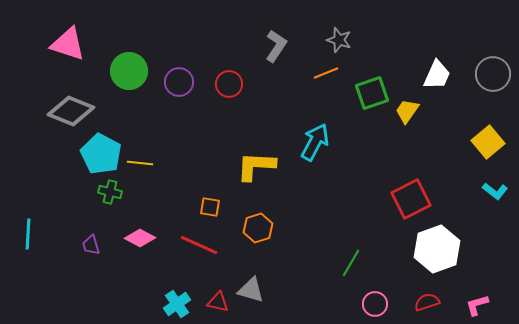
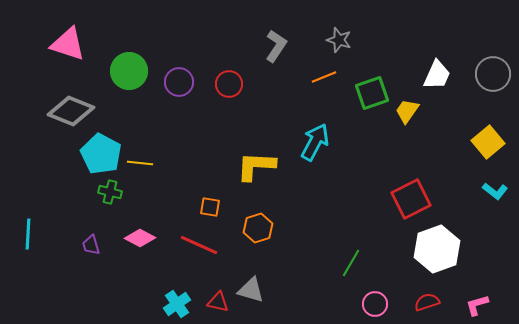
orange line: moved 2 px left, 4 px down
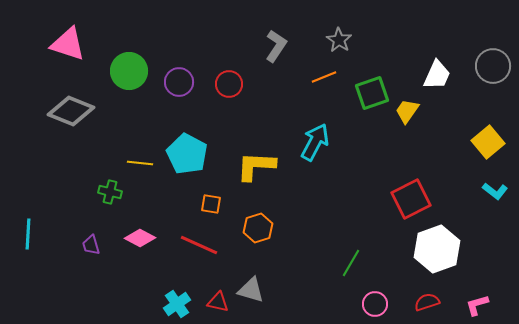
gray star: rotated 15 degrees clockwise
gray circle: moved 8 px up
cyan pentagon: moved 86 px right
orange square: moved 1 px right, 3 px up
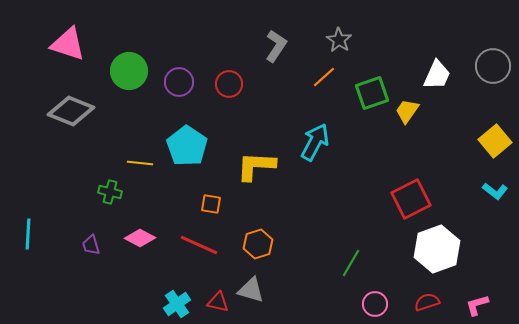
orange line: rotated 20 degrees counterclockwise
yellow square: moved 7 px right, 1 px up
cyan pentagon: moved 8 px up; rotated 6 degrees clockwise
orange hexagon: moved 16 px down
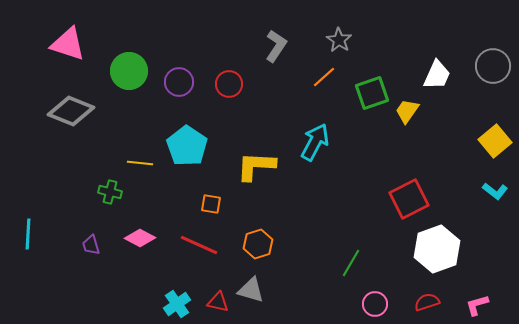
red square: moved 2 px left
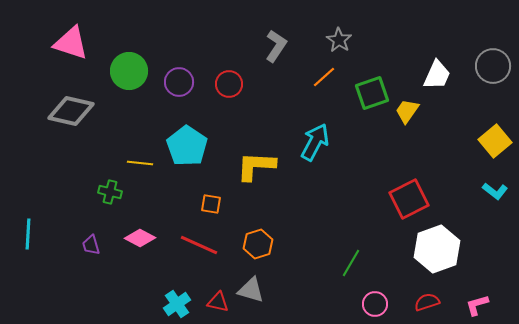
pink triangle: moved 3 px right, 1 px up
gray diamond: rotated 9 degrees counterclockwise
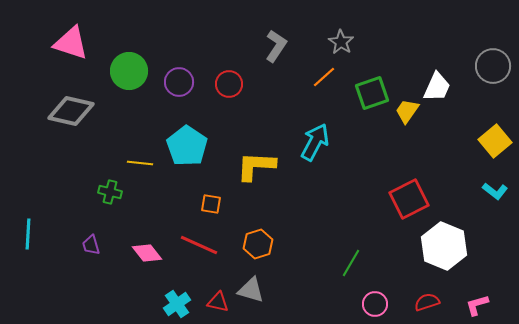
gray star: moved 2 px right, 2 px down
white trapezoid: moved 12 px down
pink diamond: moved 7 px right, 15 px down; rotated 24 degrees clockwise
white hexagon: moved 7 px right, 3 px up; rotated 18 degrees counterclockwise
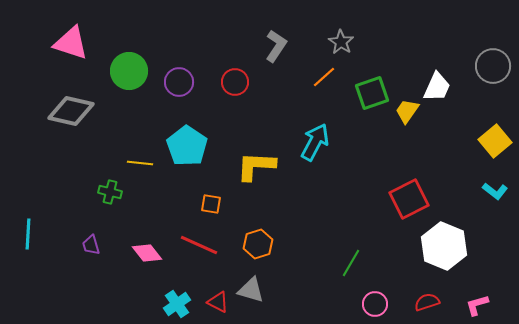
red circle: moved 6 px right, 2 px up
red triangle: rotated 15 degrees clockwise
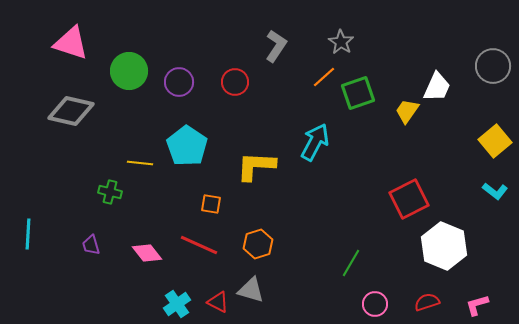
green square: moved 14 px left
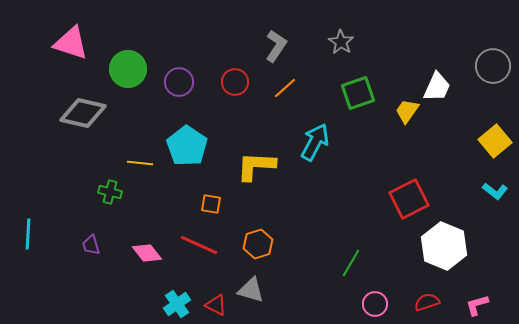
green circle: moved 1 px left, 2 px up
orange line: moved 39 px left, 11 px down
gray diamond: moved 12 px right, 2 px down
red triangle: moved 2 px left, 3 px down
